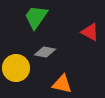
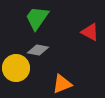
green trapezoid: moved 1 px right, 1 px down
gray diamond: moved 7 px left, 2 px up
orange triangle: rotated 35 degrees counterclockwise
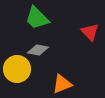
green trapezoid: rotated 80 degrees counterclockwise
red triangle: rotated 18 degrees clockwise
yellow circle: moved 1 px right, 1 px down
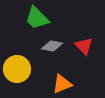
red triangle: moved 6 px left, 14 px down
gray diamond: moved 14 px right, 4 px up
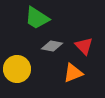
green trapezoid: rotated 12 degrees counterclockwise
orange triangle: moved 11 px right, 11 px up
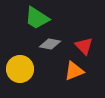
gray diamond: moved 2 px left, 2 px up
yellow circle: moved 3 px right
orange triangle: moved 1 px right, 2 px up
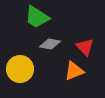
green trapezoid: moved 1 px up
red triangle: moved 1 px right, 1 px down
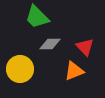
green trapezoid: rotated 12 degrees clockwise
gray diamond: rotated 10 degrees counterclockwise
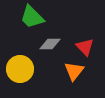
green trapezoid: moved 5 px left
orange triangle: rotated 30 degrees counterclockwise
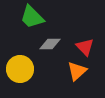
orange triangle: moved 3 px right; rotated 10 degrees clockwise
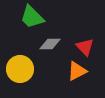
orange triangle: rotated 15 degrees clockwise
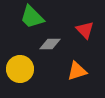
red triangle: moved 17 px up
orange triangle: rotated 10 degrees clockwise
